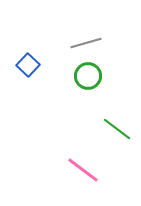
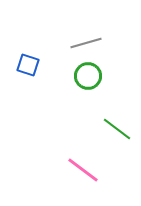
blue square: rotated 25 degrees counterclockwise
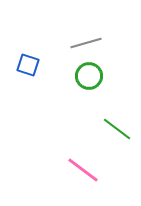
green circle: moved 1 px right
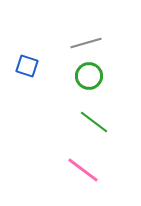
blue square: moved 1 px left, 1 px down
green line: moved 23 px left, 7 px up
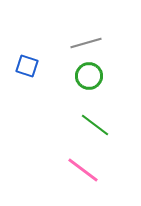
green line: moved 1 px right, 3 px down
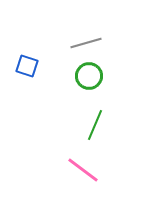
green line: rotated 76 degrees clockwise
